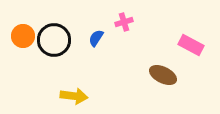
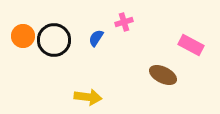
yellow arrow: moved 14 px right, 1 px down
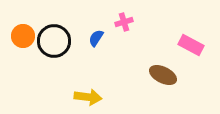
black circle: moved 1 px down
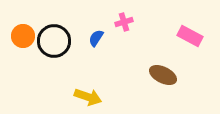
pink rectangle: moved 1 px left, 9 px up
yellow arrow: rotated 12 degrees clockwise
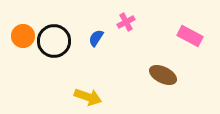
pink cross: moved 2 px right; rotated 12 degrees counterclockwise
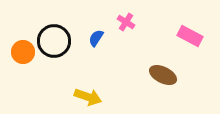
pink cross: rotated 30 degrees counterclockwise
orange circle: moved 16 px down
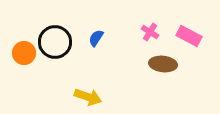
pink cross: moved 24 px right, 10 px down
pink rectangle: moved 1 px left
black circle: moved 1 px right, 1 px down
orange circle: moved 1 px right, 1 px down
brown ellipse: moved 11 px up; rotated 20 degrees counterclockwise
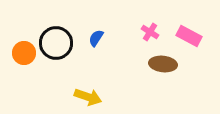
black circle: moved 1 px right, 1 px down
